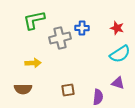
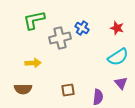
blue cross: rotated 32 degrees clockwise
cyan semicircle: moved 2 px left, 3 px down
purple triangle: moved 3 px right; rotated 32 degrees clockwise
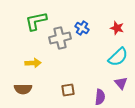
green L-shape: moved 2 px right, 1 px down
cyan semicircle: rotated 10 degrees counterclockwise
purple semicircle: moved 2 px right
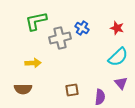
brown square: moved 4 px right
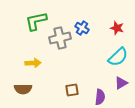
purple triangle: rotated 40 degrees clockwise
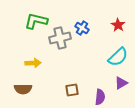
green L-shape: rotated 25 degrees clockwise
red star: moved 1 px right, 3 px up; rotated 16 degrees clockwise
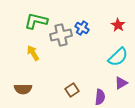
gray cross: moved 1 px right, 3 px up
yellow arrow: moved 10 px up; rotated 119 degrees counterclockwise
brown square: rotated 24 degrees counterclockwise
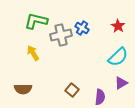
red star: moved 1 px down
brown square: rotated 16 degrees counterclockwise
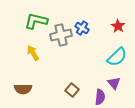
cyan semicircle: moved 1 px left
purple triangle: moved 7 px left; rotated 40 degrees counterclockwise
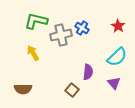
purple semicircle: moved 12 px left, 25 px up
